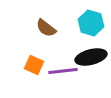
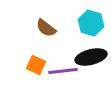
orange square: moved 2 px right
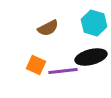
cyan hexagon: moved 3 px right
brown semicircle: moved 2 px right; rotated 65 degrees counterclockwise
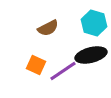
black ellipse: moved 2 px up
purple line: rotated 28 degrees counterclockwise
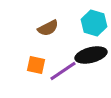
orange square: rotated 12 degrees counterclockwise
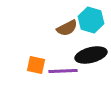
cyan hexagon: moved 3 px left, 3 px up
brown semicircle: moved 19 px right
purple line: rotated 32 degrees clockwise
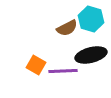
cyan hexagon: moved 1 px up
orange square: rotated 18 degrees clockwise
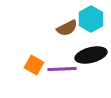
cyan hexagon: rotated 15 degrees clockwise
orange square: moved 2 px left
purple line: moved 1 px left, 2 px up
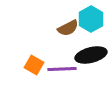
brown semicircle: moved 1 px right
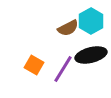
cyan hexagon: moved 2 px down
purple line: moved 1 px right; rotated 56 degrees counterclockwise
